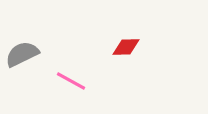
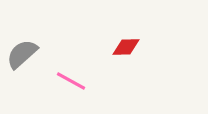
gray semicircle: rotated 16 degrees counterclockwise
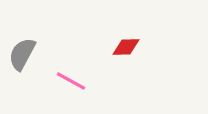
gray semicircle: rotated 20 degrees counterclockwise
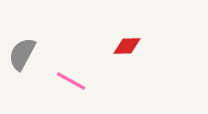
red diamond: moved 1 px right, 1 px up
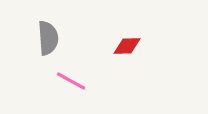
gray semicircle: moved 26 px right, 16 px up; rotated 148 degrees clockwise
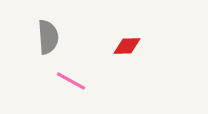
gray semicircle: moved 1 px up
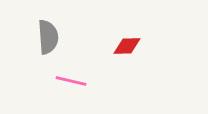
pink line: rotated 16 degrees counterclockwise
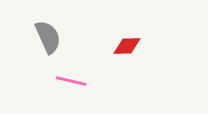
gray semicircle: rotated 20 degrees counterclockwise
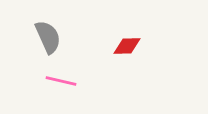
pink line: moved 10 px left
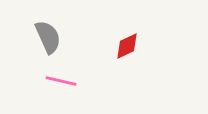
red diamond: rotated 24 degrees counterclockwise
